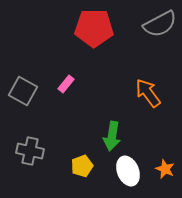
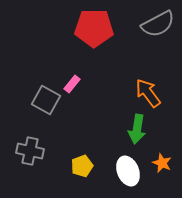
gray semicircle: moved 2 px left
pink rectangle: moved 6 px right
gray square: moved 23 px right, 9 px down
green arrow: moved 25 px right, 7 px up
orange star: moved 3 px left, 6 px up
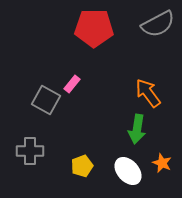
gray cross: rotated 12 degrees counterclockwise
white ellipse: rotated 20 degrees counterclockwise
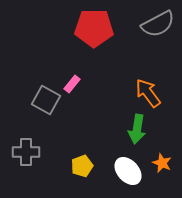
gray cross: moved 4 px left, 1 px down
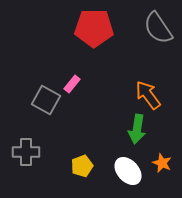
gray semicircle: moved 4 px down; rotated 84 degrees clockwise
orange arrow: moved 2 px down
